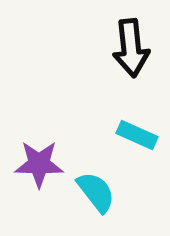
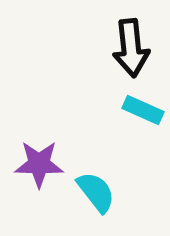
cyan rectangle: moved 6 px right, 25 px up
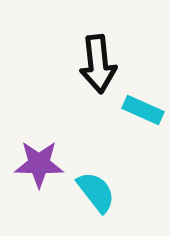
black arrow: moved 33 px left, 16 px down
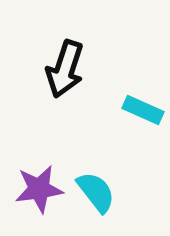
black arrow: moved 33 px left, 5 px down; rotated 24 degrees clockwise
purple star: moved 25 px down; rotated 9 degrees counterclockwise
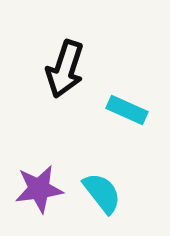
cyan rectangle: moved 16 px left
cyan semicircle: moved 6 px right, 1 px down
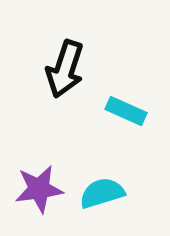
cyan rectangle: moved 1 px left, 1 px down
cyan semicircle: rotated 69 degrees counterclockwise
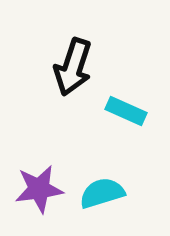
black arrow: moved 8 px right, 2 px up
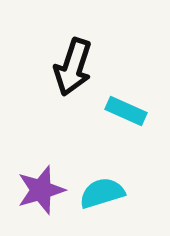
purple star: moved 2 px right, 1 px down; rotated 9 degrees counterclockwise
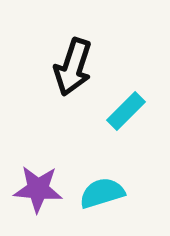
cyan rectangle: rotated 69 degrees counterclockwise
purple star: moved 3 px left, 1 px up; rotated 21 degrees clockwise
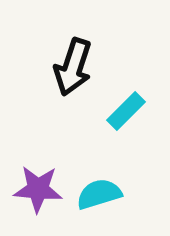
cyan semicircle: moved 3 px left, 1 px down
